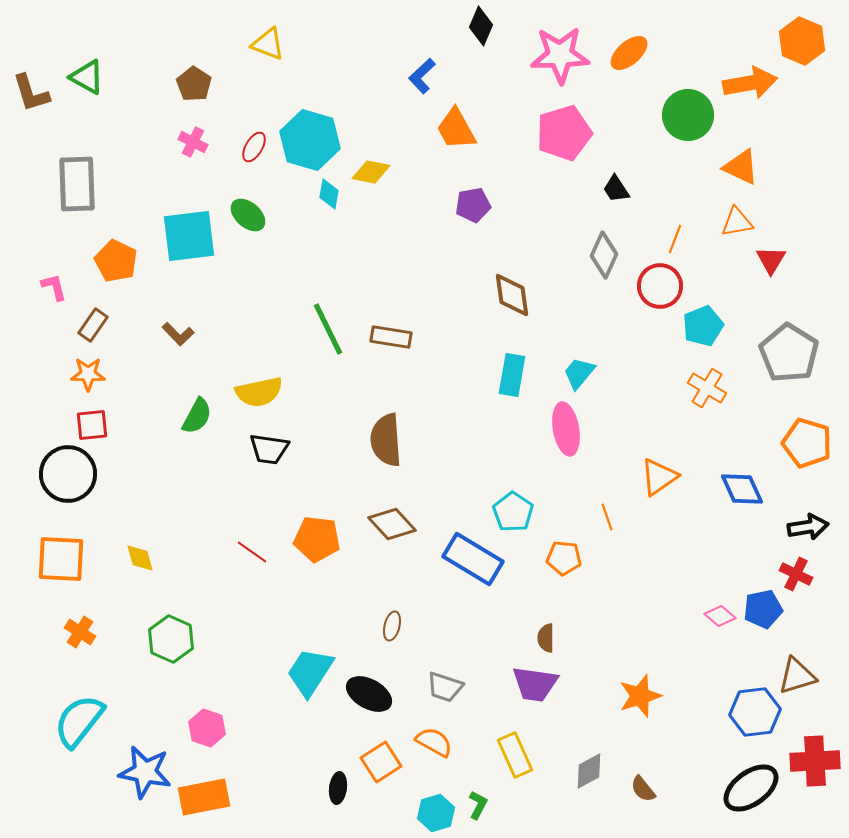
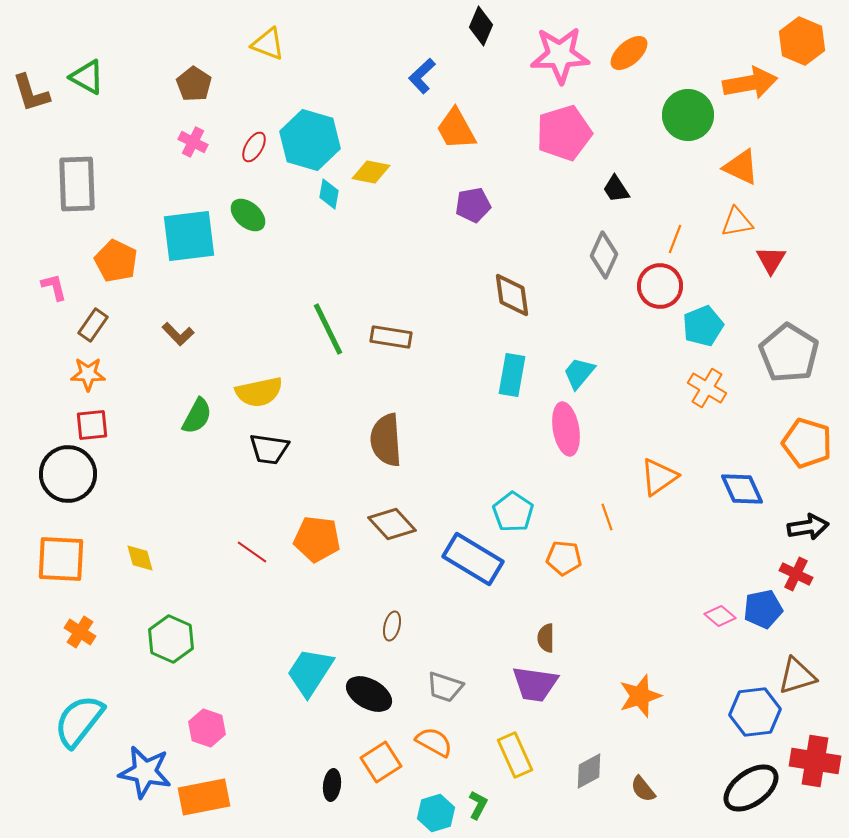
red cross at (815, 761): rotated 12 degrees clockwise
black ellipse at (338, 788): moved 6 px left, 3 px up
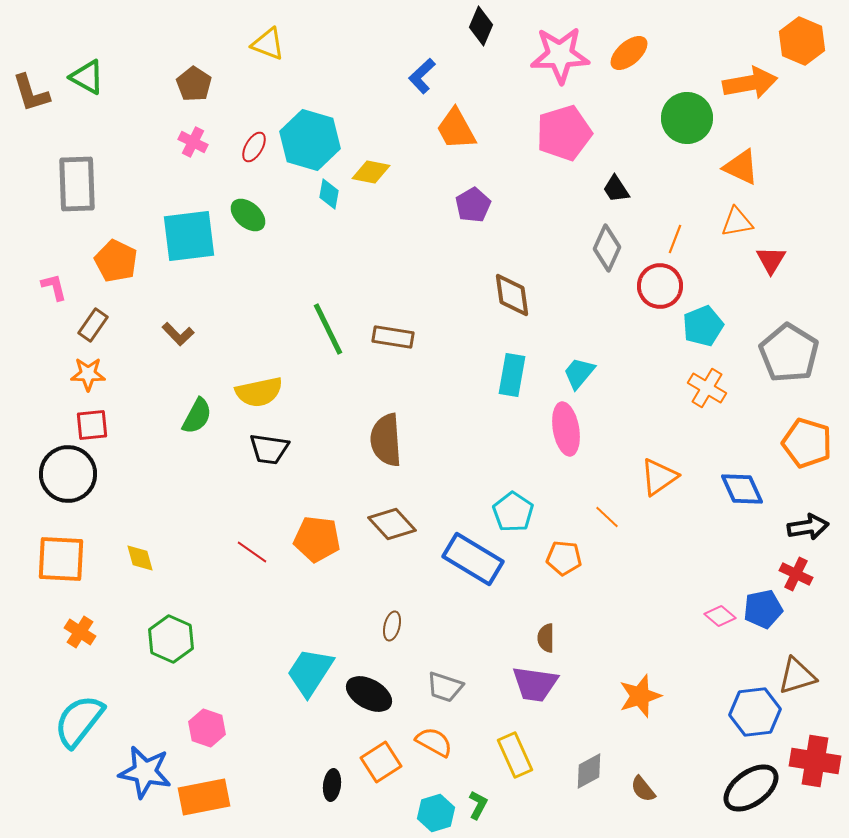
green circle at (688, 115): moved 1 px left, 3 px down
purple pentagon at (473, 205): rotated 20 degrees counterclockwise
gray diamond at (604, 255): moved 3 px right, 7 px up
brown rectangle at (391, 337): moved 2 px right
orange line at (607, 517): rotated 28 degrees counterclockwise
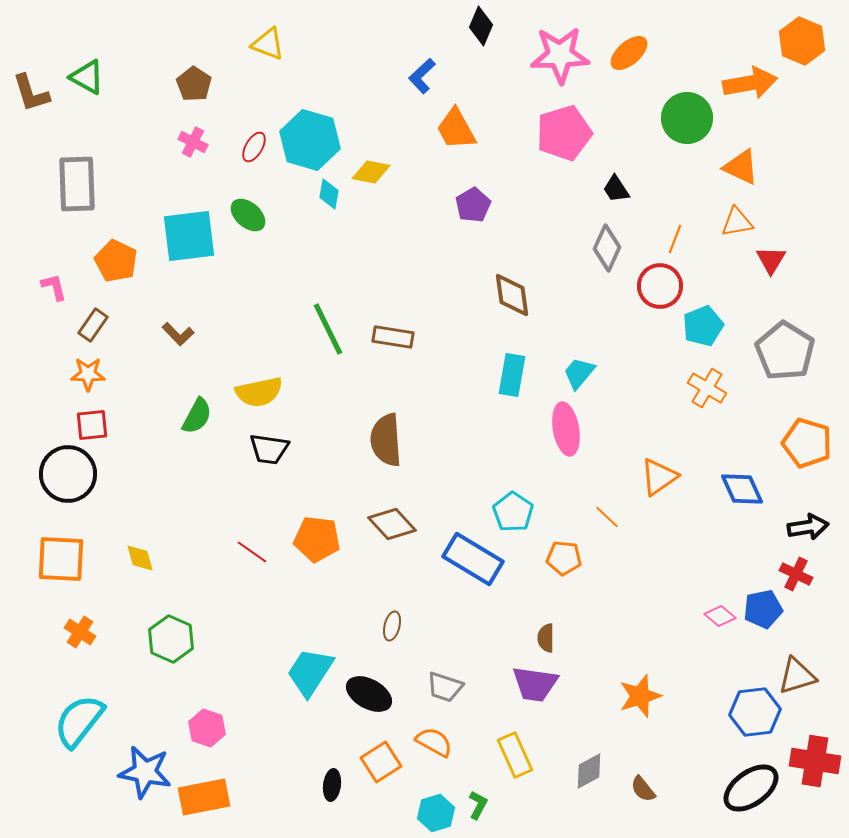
gray pentagon at (789, 353): moved 4 px left, 2 px up
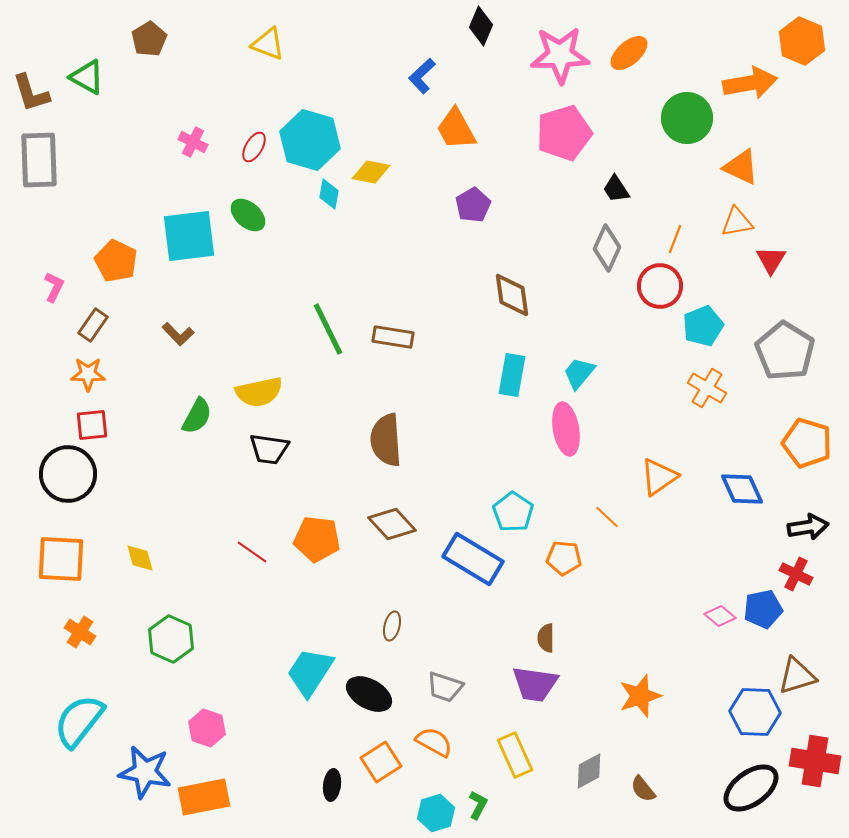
brown pentagon at (194, 84): moved 45 px left, 45 px up; rotated 8 degrees clockwise
gray rectangle at (77, 184): moved 38 px left, 24 px up
pink L-shape at (54, 287): rotated 40 degrees clockwise
blue hexagon at (755, 712): rotated 9 degrees clockwise
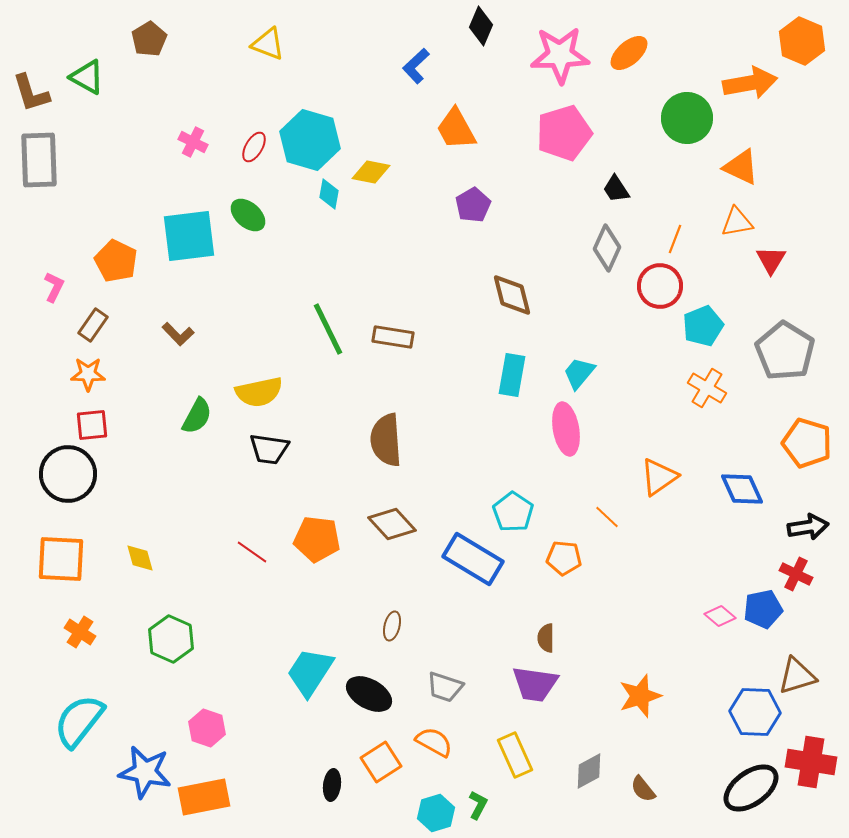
blue L-shape at (422, 76): moved 6 px left, 10 px up
brown diamond at (512, 295): rotated 6 degrees counterclockwise
red cross at (815, 761): moved 4 px left, 1 px down
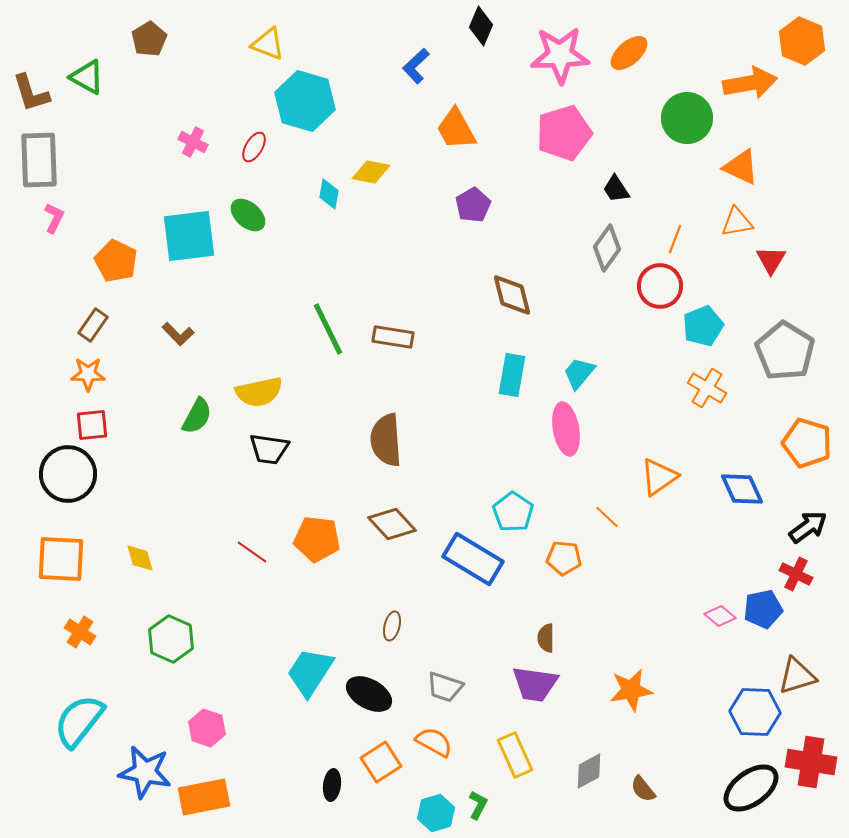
cyan hexagon at (310, 140): moved 5 px left, 39 px up
gray diamond at (607, 248): rotated 12 degrees clockwise
pink L-shape at (54, 287): moved 69 px up
black arrow at (808, 527): rotated 27 degrees counterclockwise
orange star at (640, 696): moved 9 px left, 6 px up; rotated 9 degrees clockwise
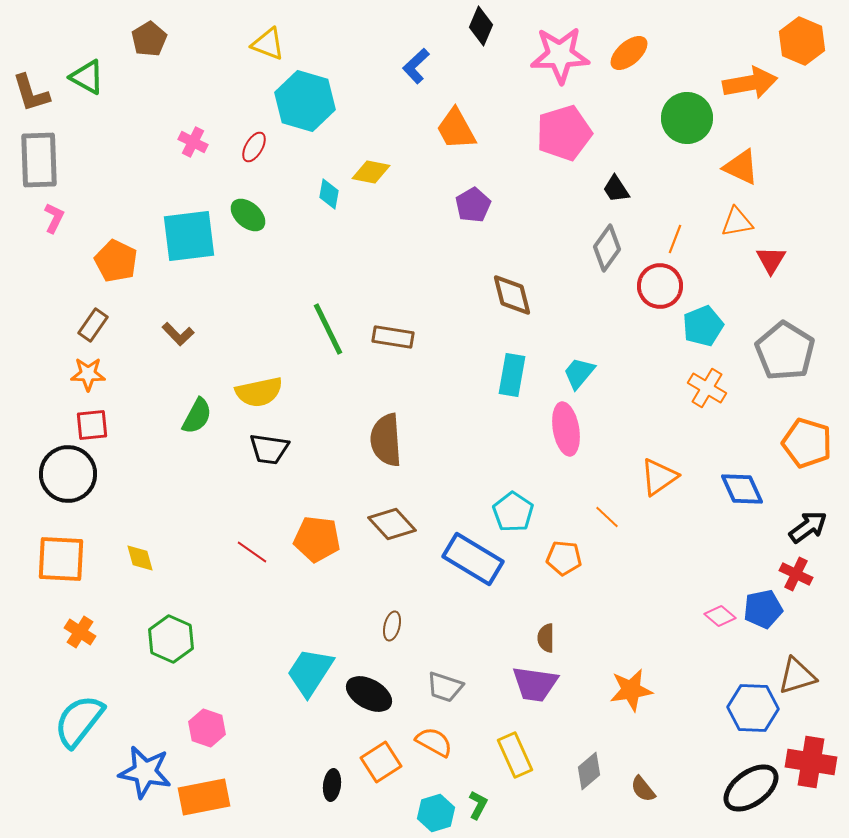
blue hexagon at (755, 712): moved 2 px left, 4 px up
gray diamond at (589, 771): rotated 12 degrees counterclockwise
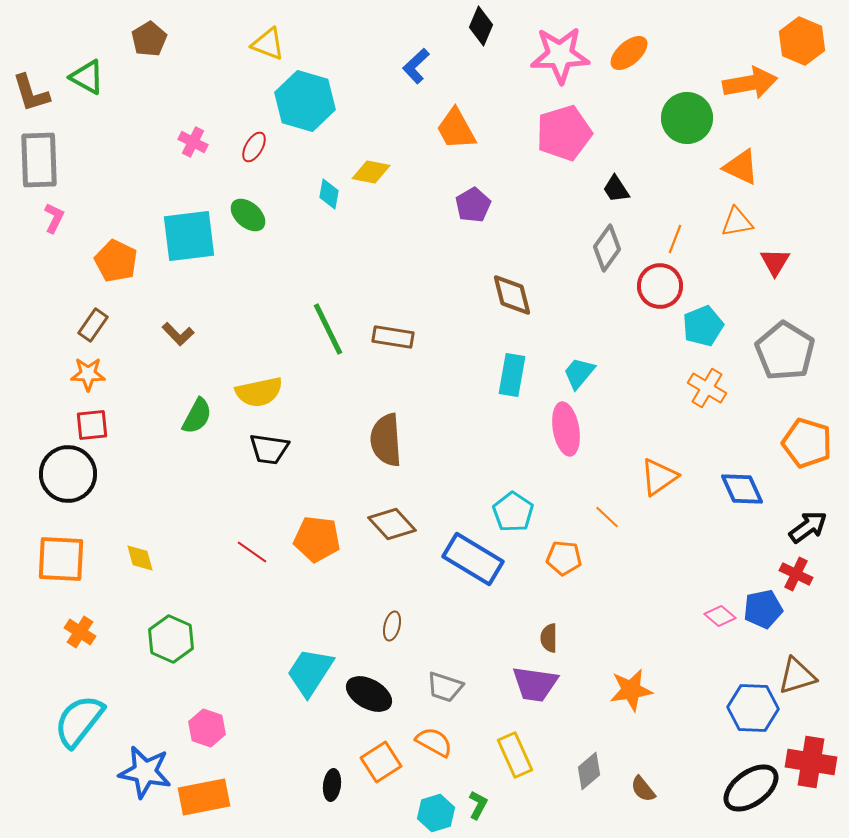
red triangle at (771, 260): moved 4 px right, 2 px down
brown semicircle at (546, 638): moved 3 px right
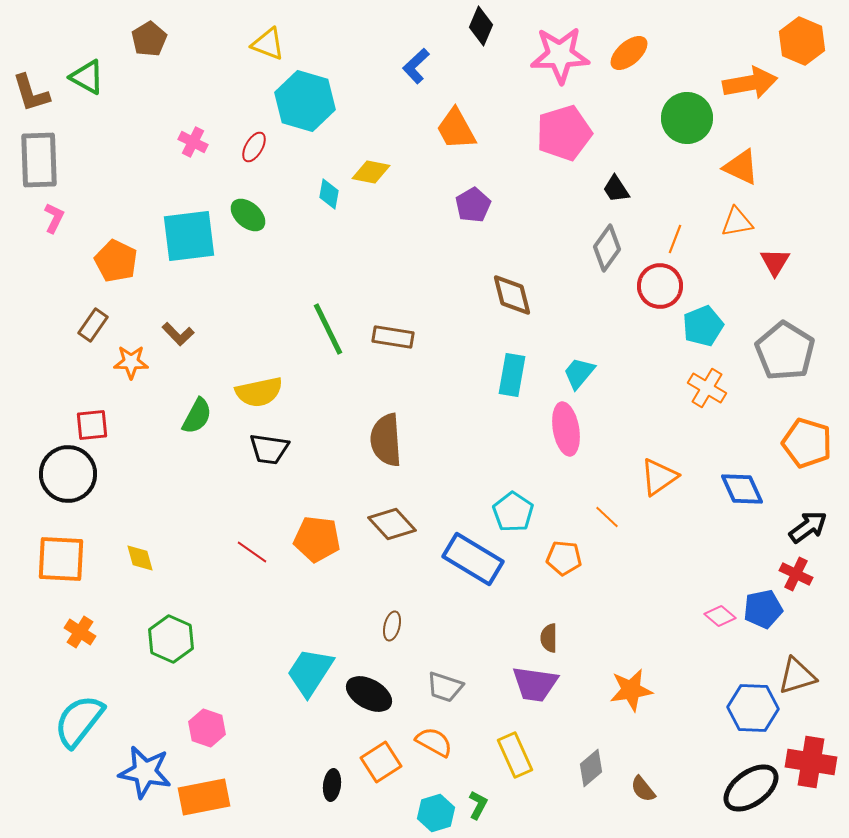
orange star at (88, 374): moved 43 px right, 12 px up
gray diamond at (589, 771): moved 2 px right, 3 px up
